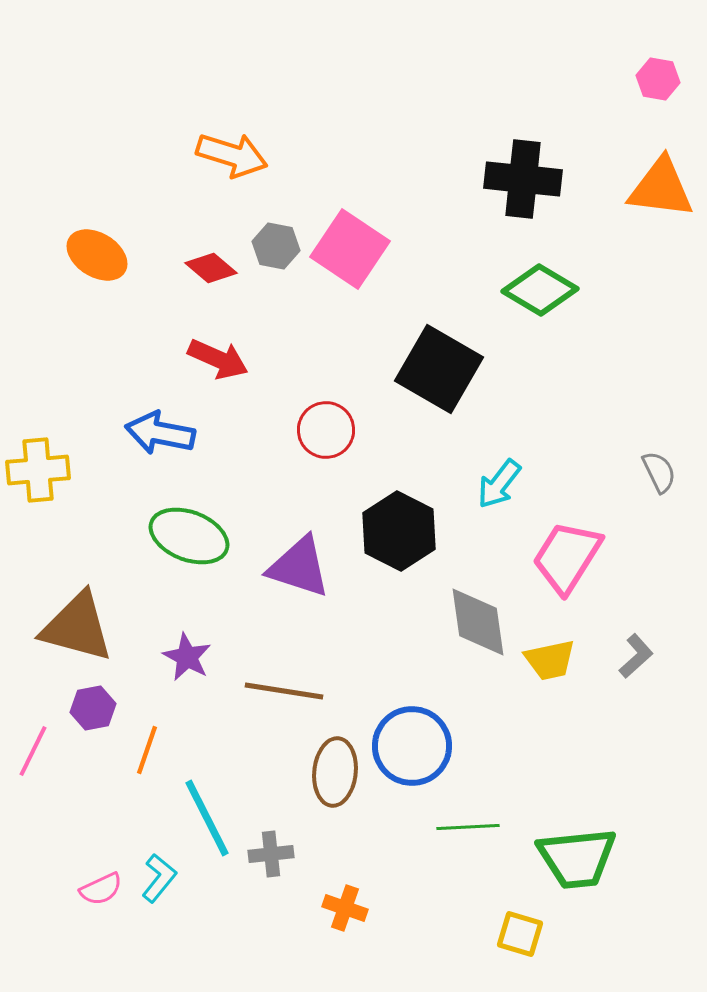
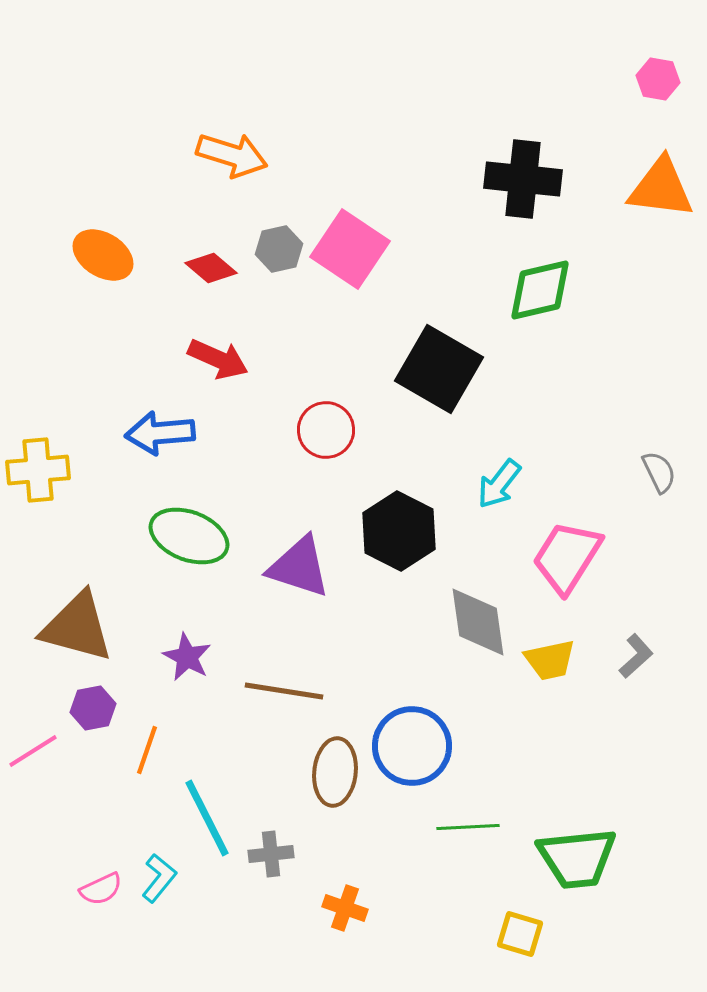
gray hexagon: moved 3 px right, 3 px down; rotated 24 degrees counterclockwise
orange ellipse: moved 6 px right
green diamond: rotated 44 degrees counterclockwise
blue arrow: rotated 16 degrees counterclockwise
pink line: rotated 32 degrees clockwise
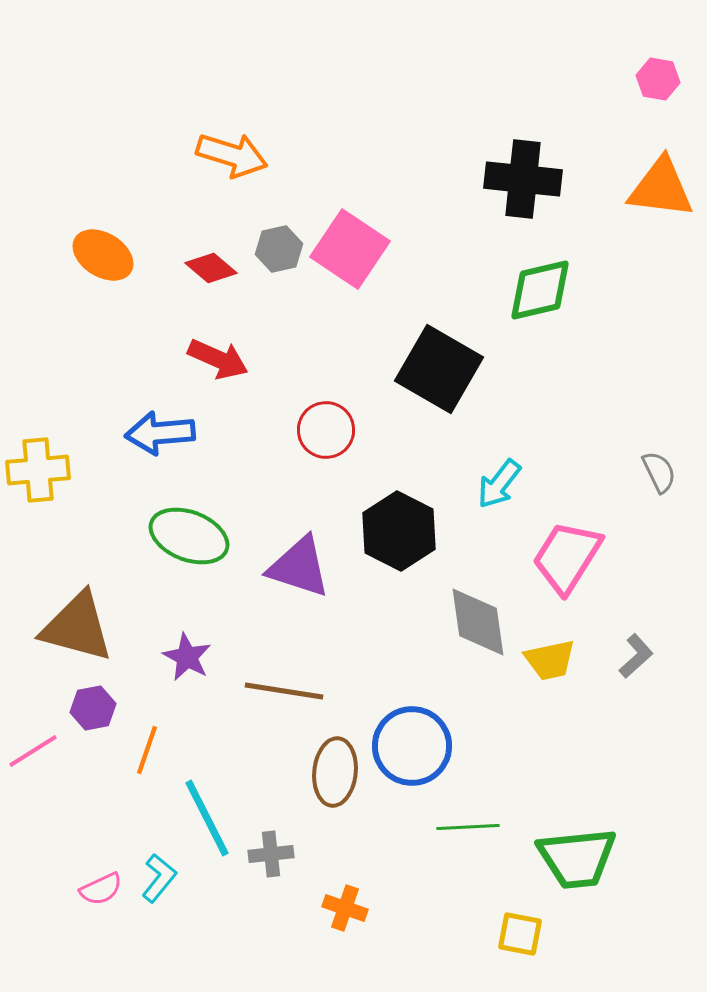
yellow square: rotated 6 degrees counterclockwise
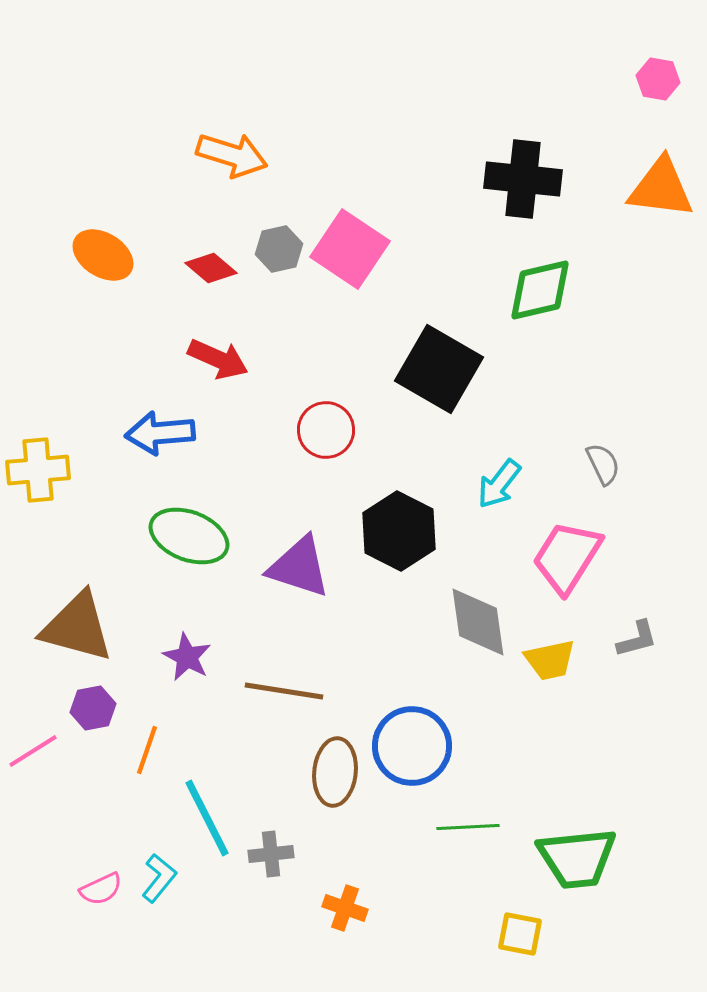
gray semicircle: moved 56 px left, 8 px up
gray L-shape: moved 1 px right, 17 px up; rotated 27 degrees clockwise
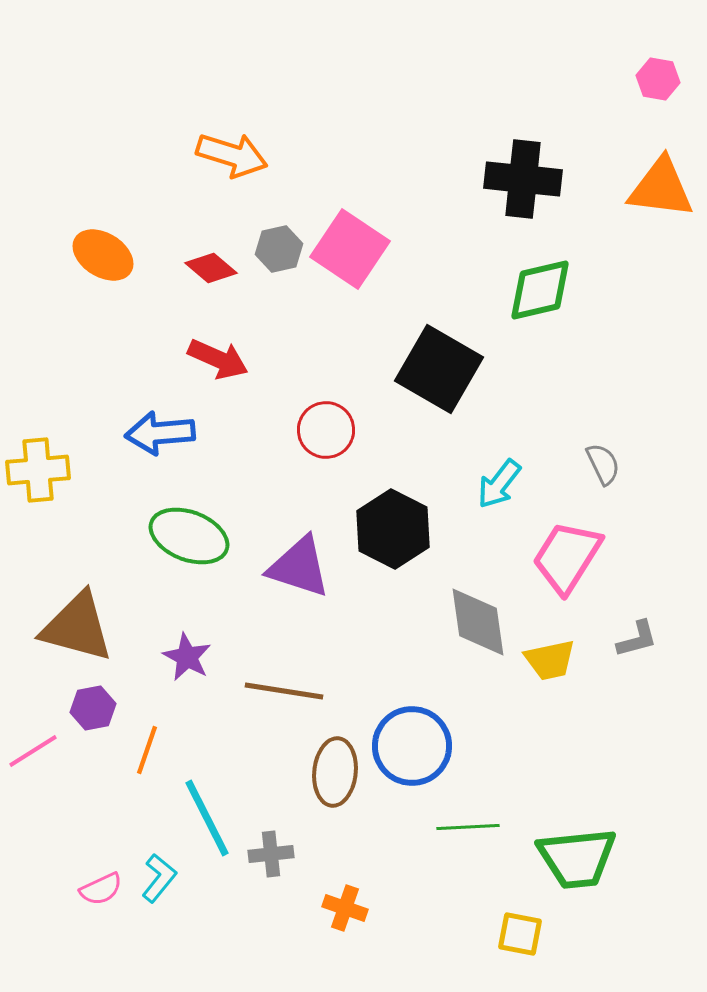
black hexagon: moved 6 px left, 2 px up
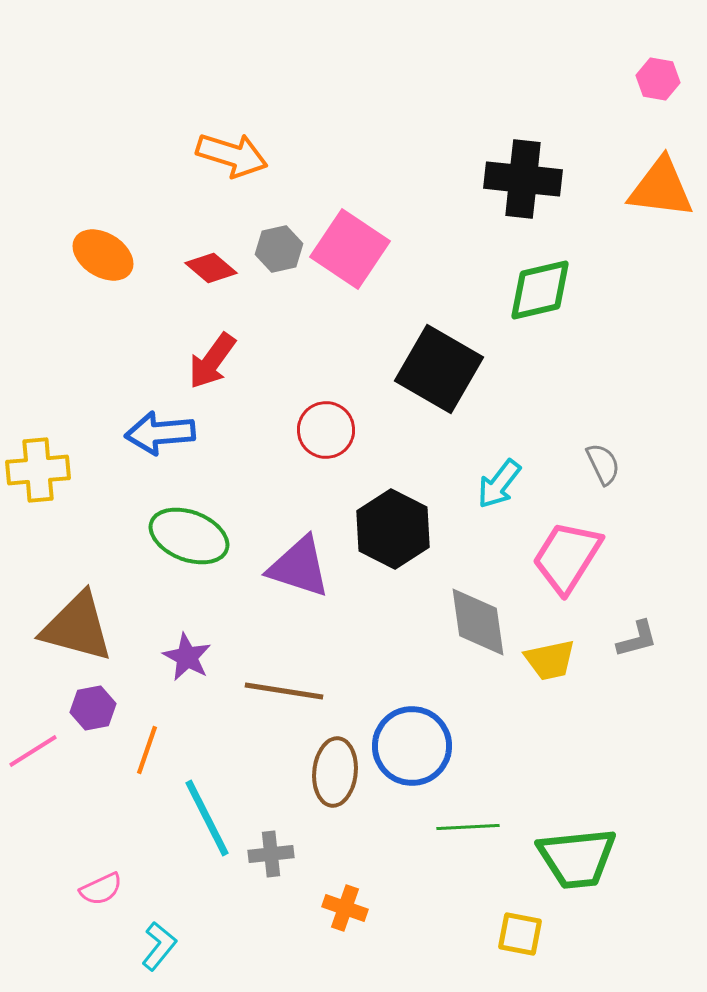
red arrow: moved 6 px left, 2 px down; rotated 102 degrees clockwise
cyan L-shape: moved 68 px down
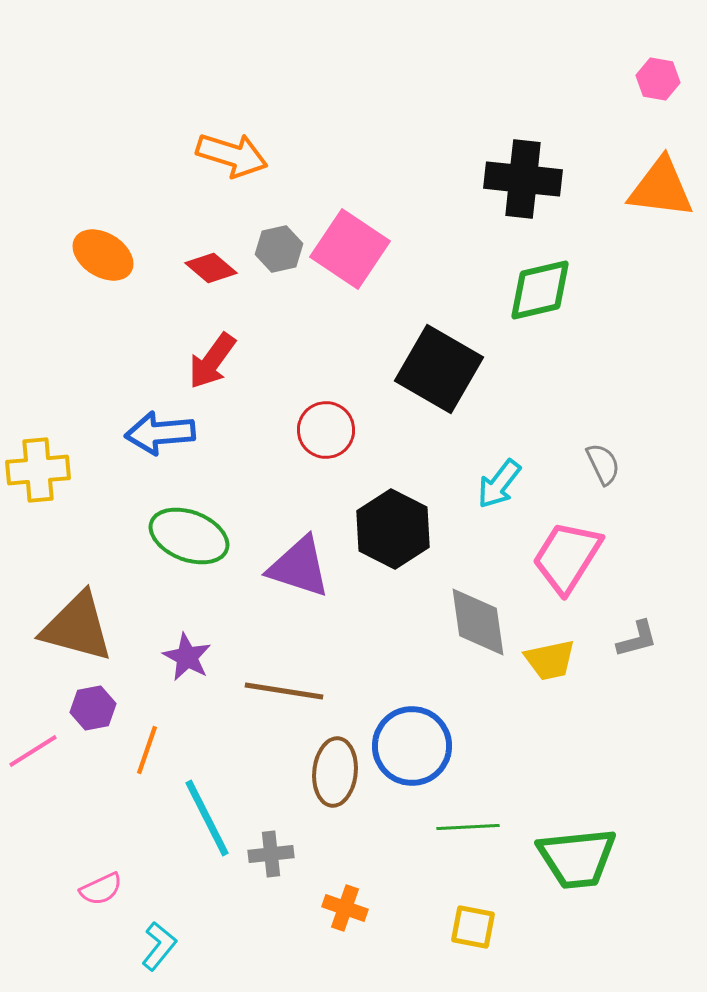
yellow square: moved 47 px left, 7 px up
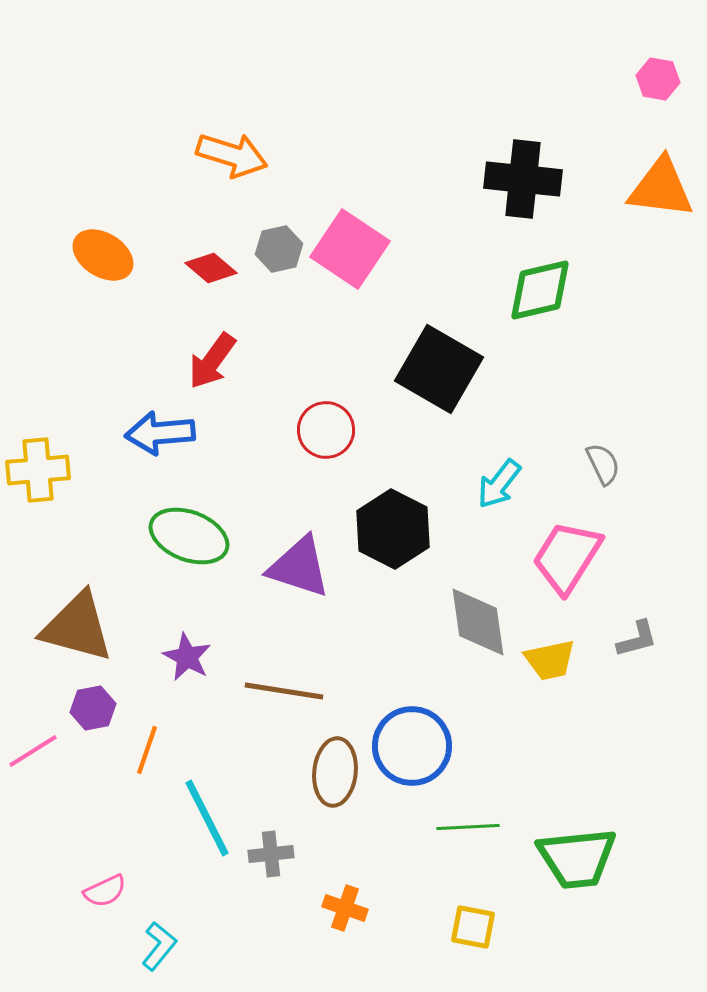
pink semicircle: moved 4 px right, 2 px down
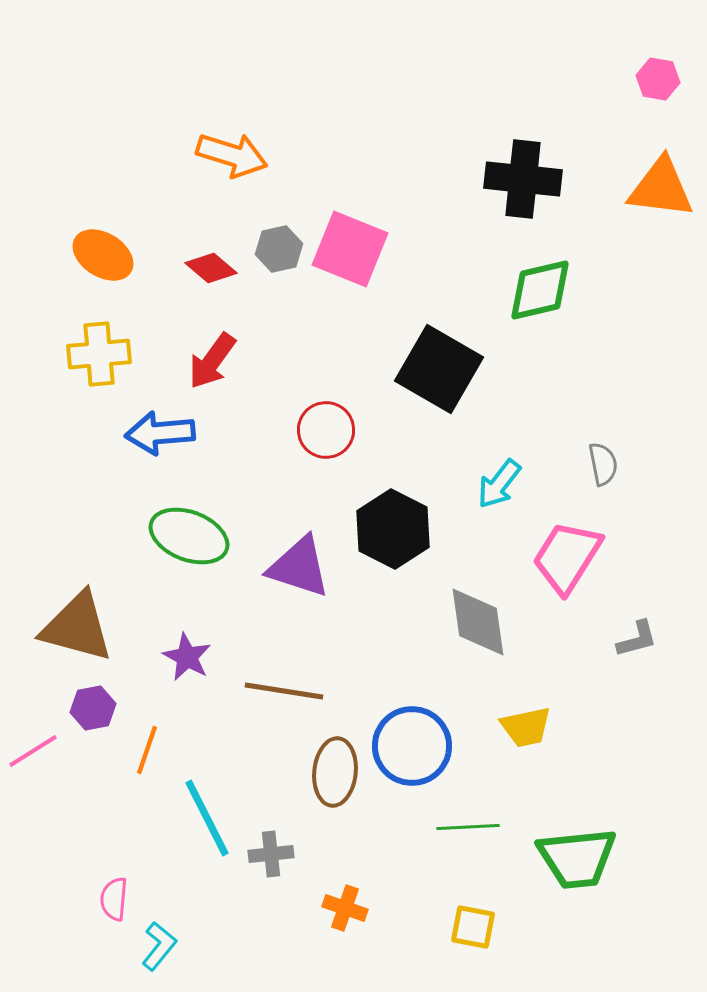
pink square: rotated 12 degrees counterclockwise
gray semicircle: rotated 15 degrees clockwise
yellow cross: moved 61 px right, 116 px up
yellow trapezoid: moved 24 px left, 67 px down
pink semicircle: moved 9 px right, 8 px down; rotated 120 degrees clockwise
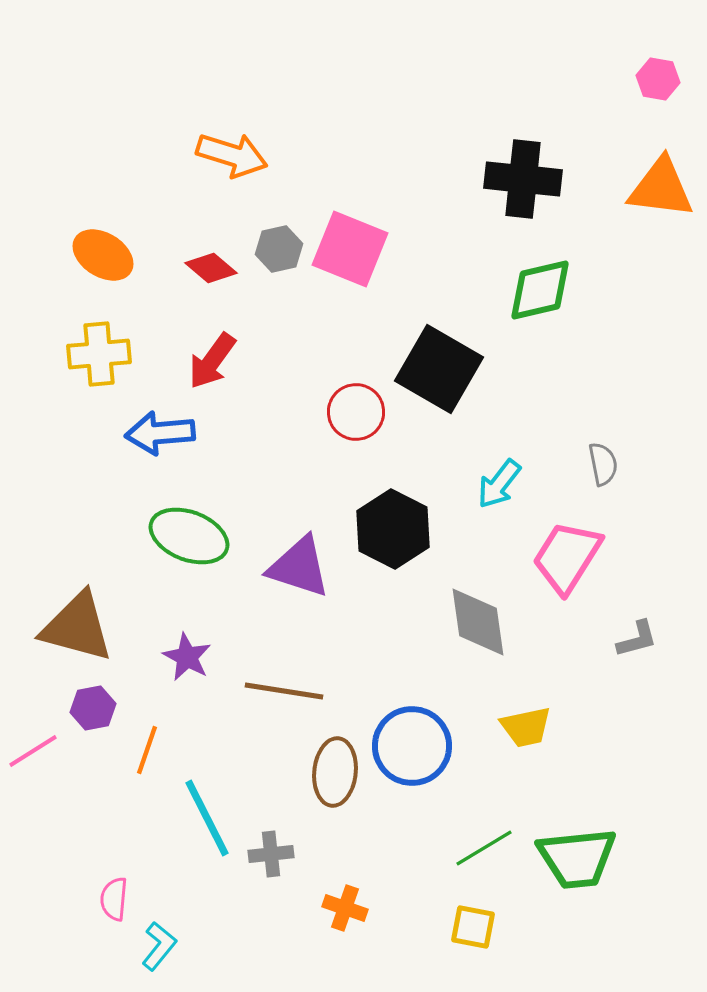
red circle: moved 30 px right, 18 px up
green line: moved 16 px right, 21 px down; rotated 28 degrees counterclockwise
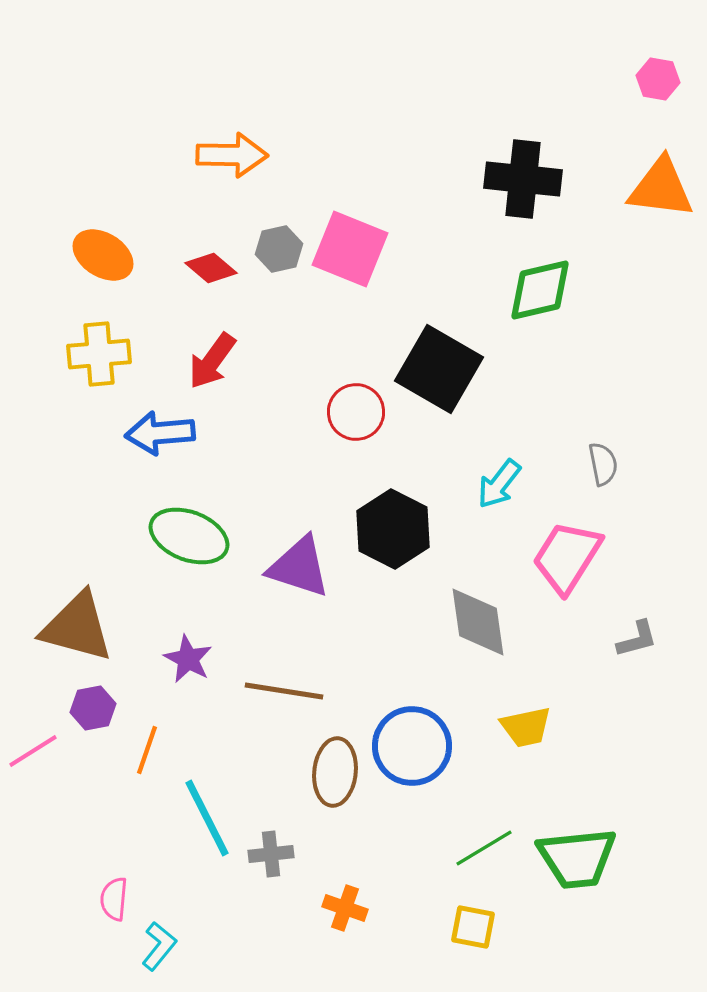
orange arrow: rotated 16 degrees counterclockwise
purple star: moved 1 px right, 2 px down
